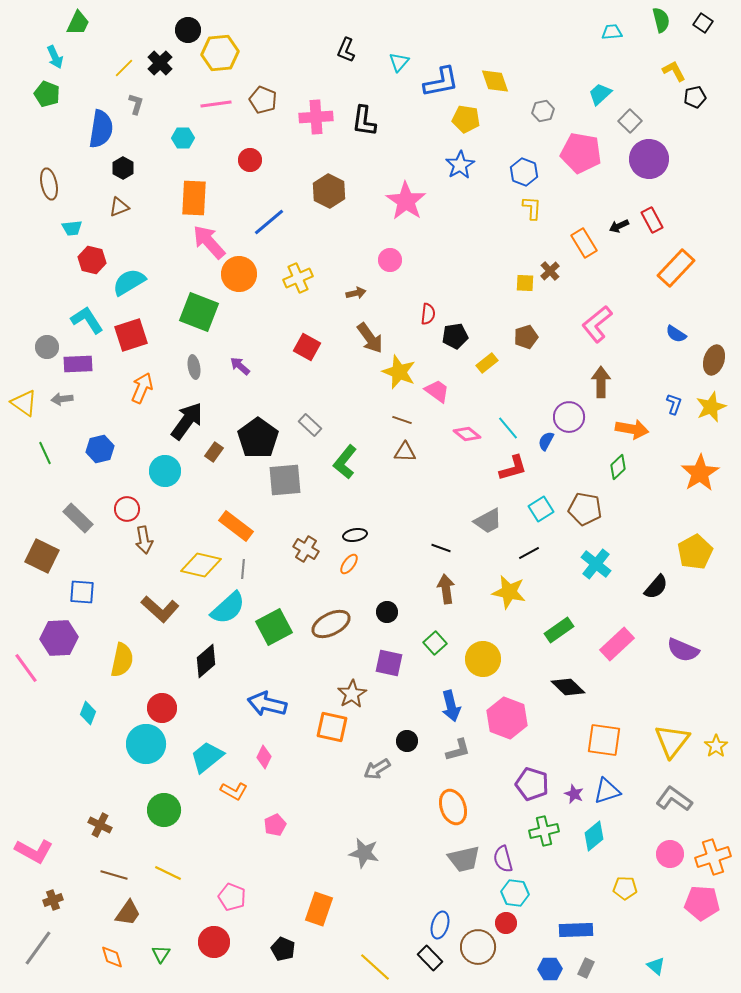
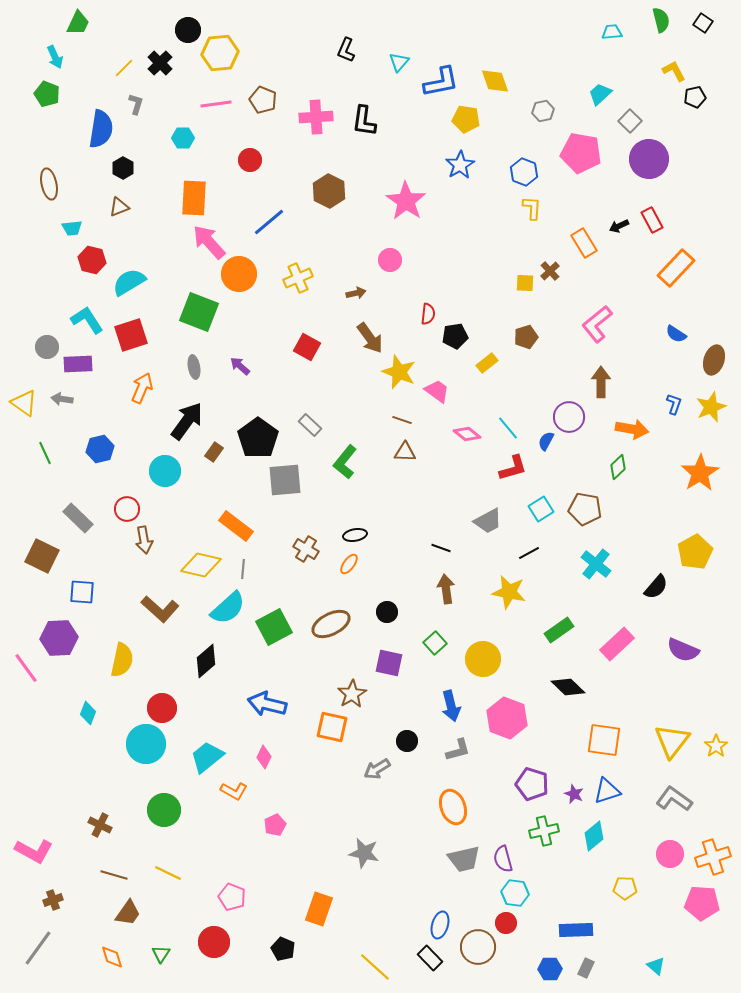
gray arrow at (62, 399): rotated 15 degrees clockwise
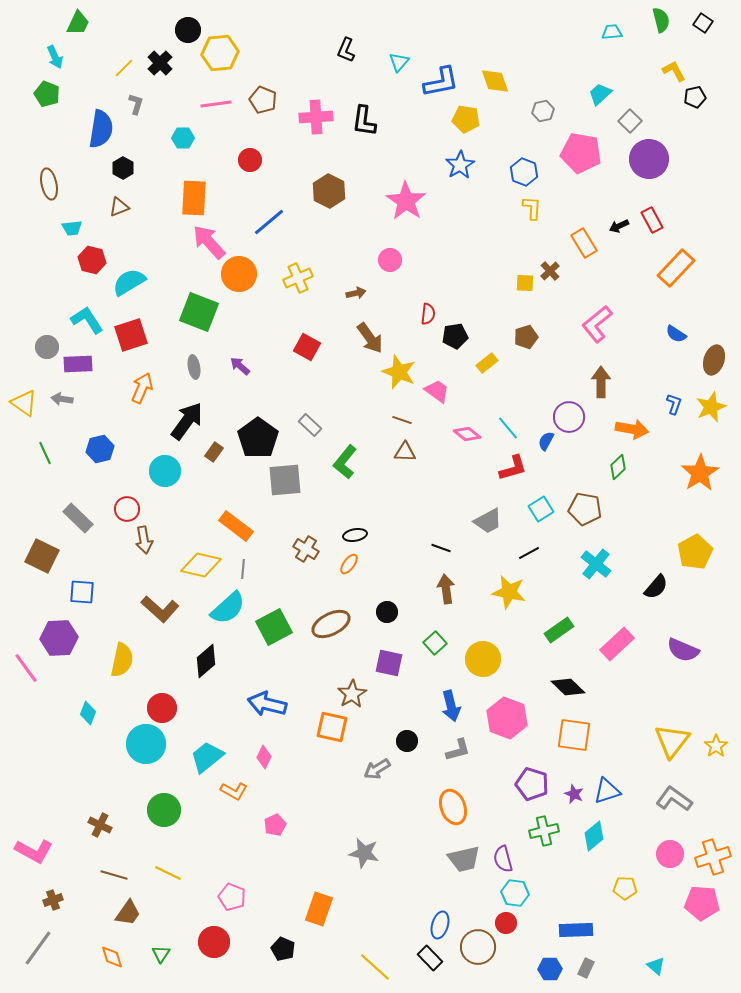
orange square at (604, 740): moved 30 px left, 5 px up
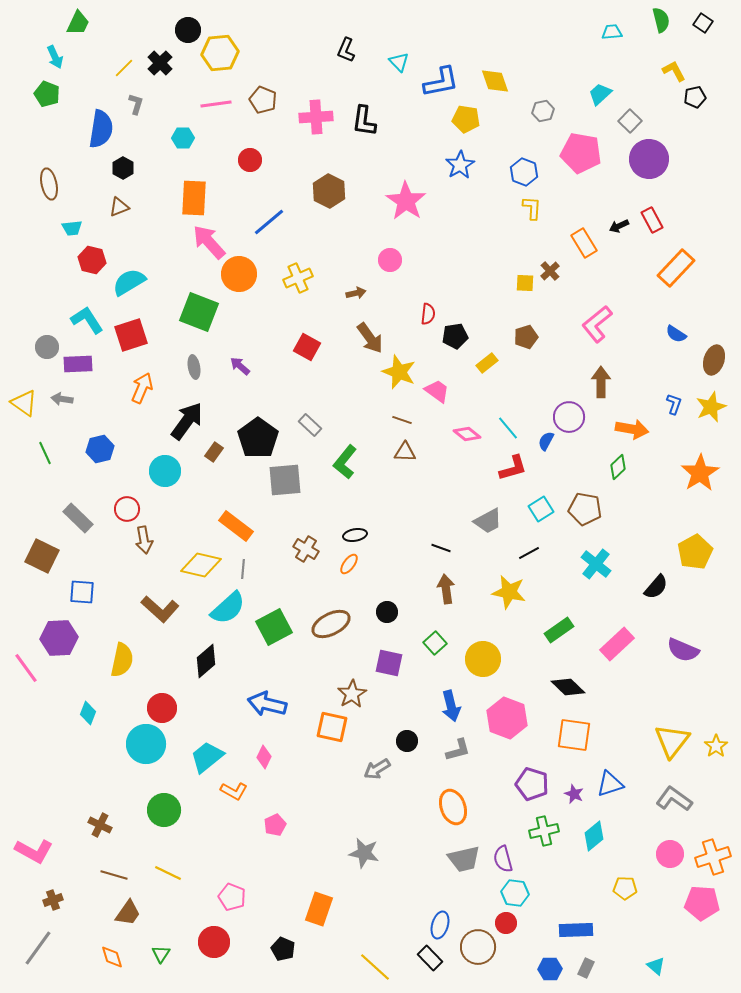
cyan triangle at (399, 62): rotated 25 degrees counterclockwise
blue triangle at (607, 791): moved 3 px right, 7 px up
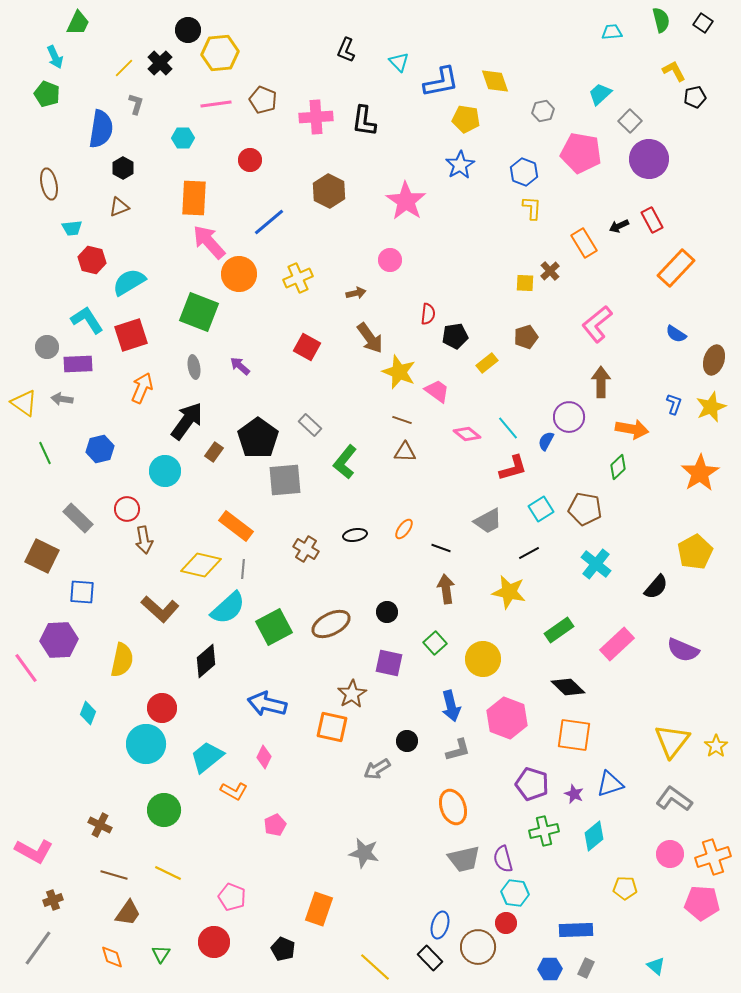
orange ellipse at (349, 564): moved 55 px right, 35 px up
purple hexagon at (59, 638): moved 2 px down
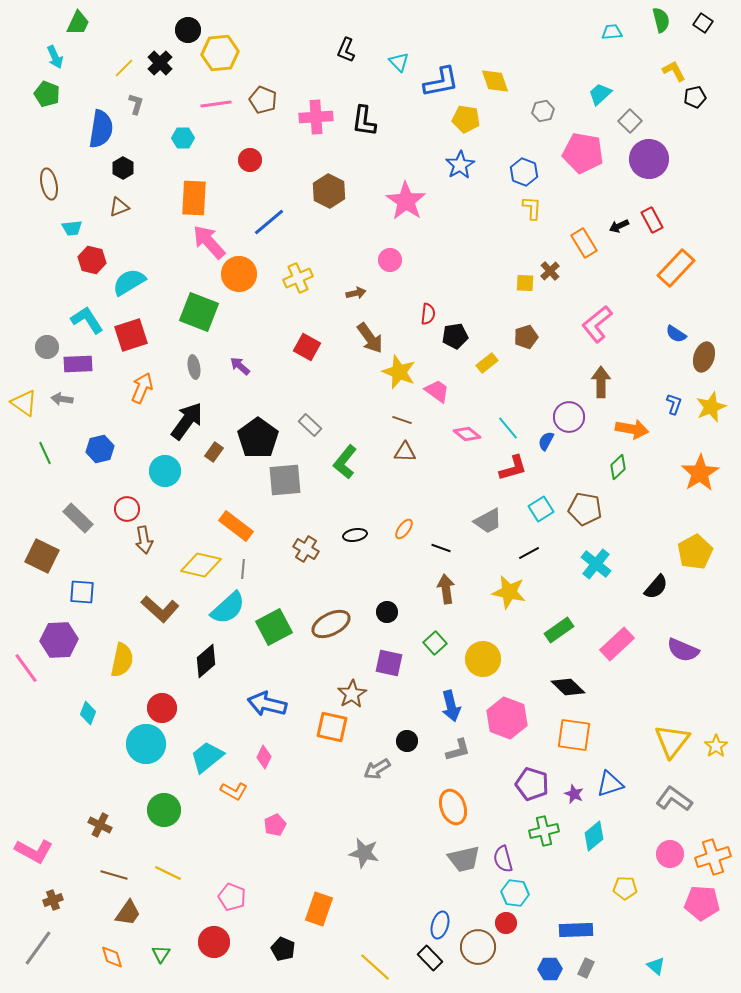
pink pentagon at (581, 153): moved 2 px right
brown ellipse at (714, 360): moved 10 px left, 3 px up
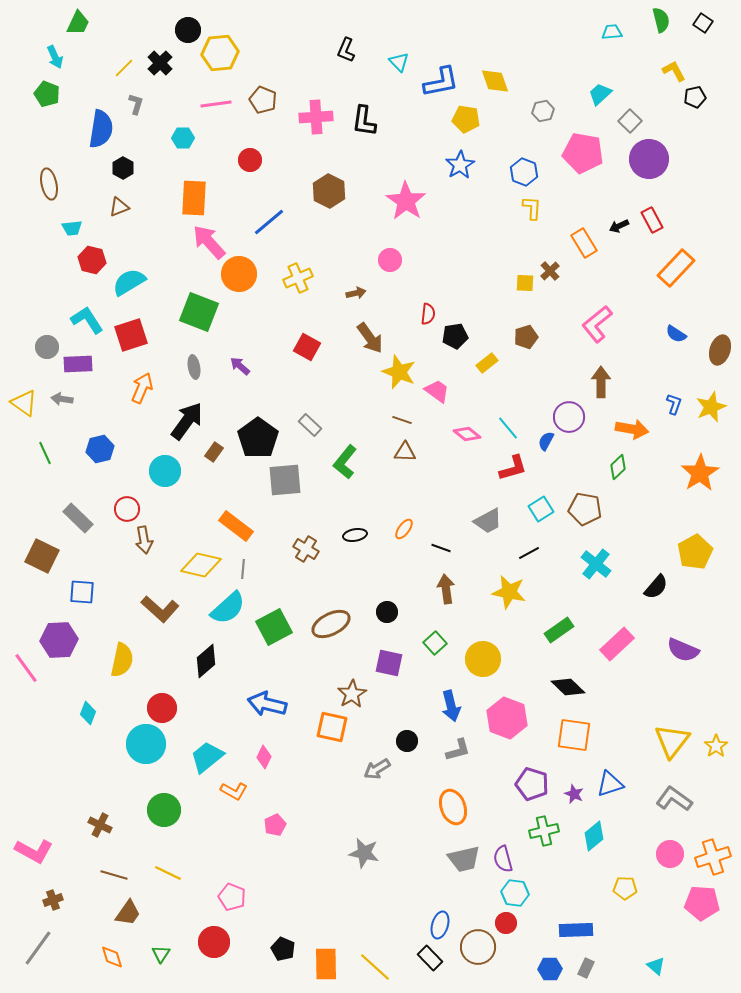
brown ellipse at (704, 357): moved 16 px right, 7 px up
orange rectangle at (319, 909): moved 7 px right, 55 px down; rotated 20 degrees counterclockwise
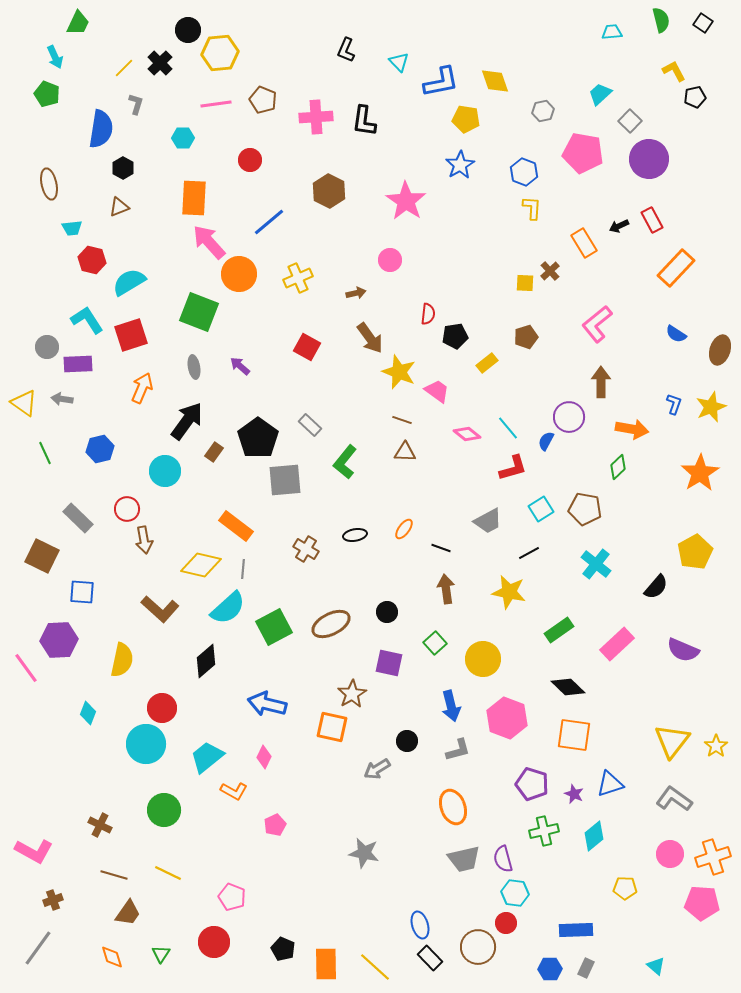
blue ellipse at (440, 925): moved 20 px left; rotated 32 degrees counterclockwise
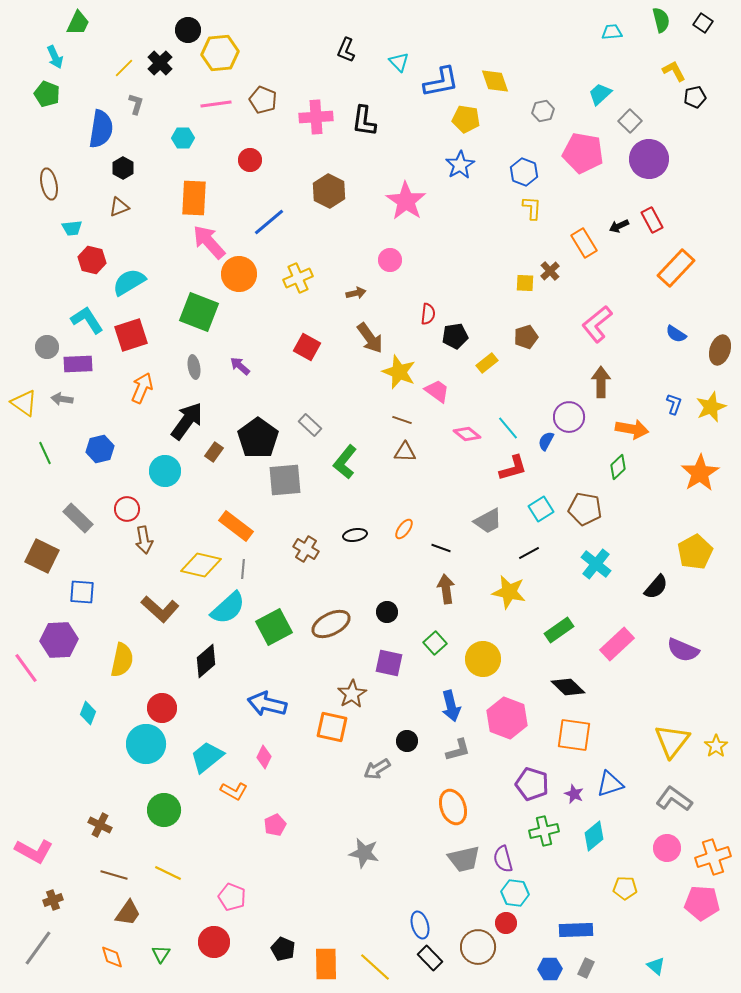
pink circle at (670, 854): moved 3 px left, 6 px up
